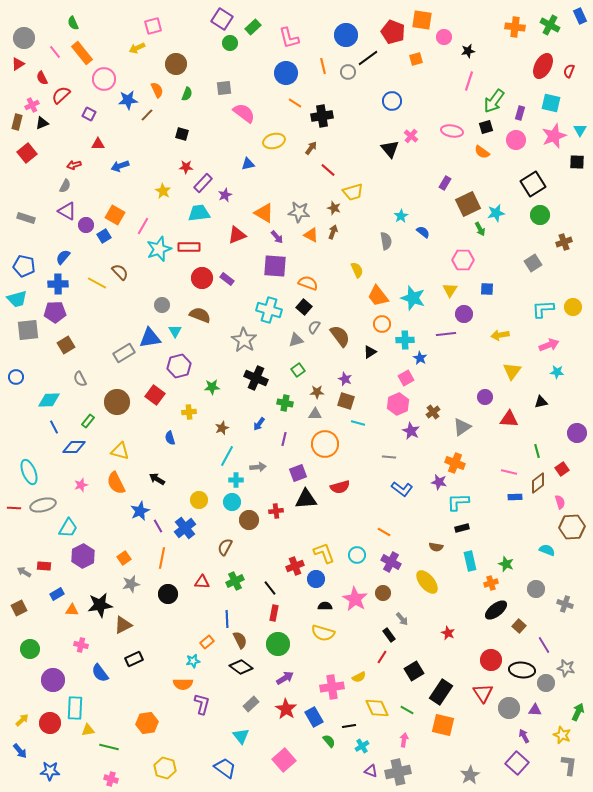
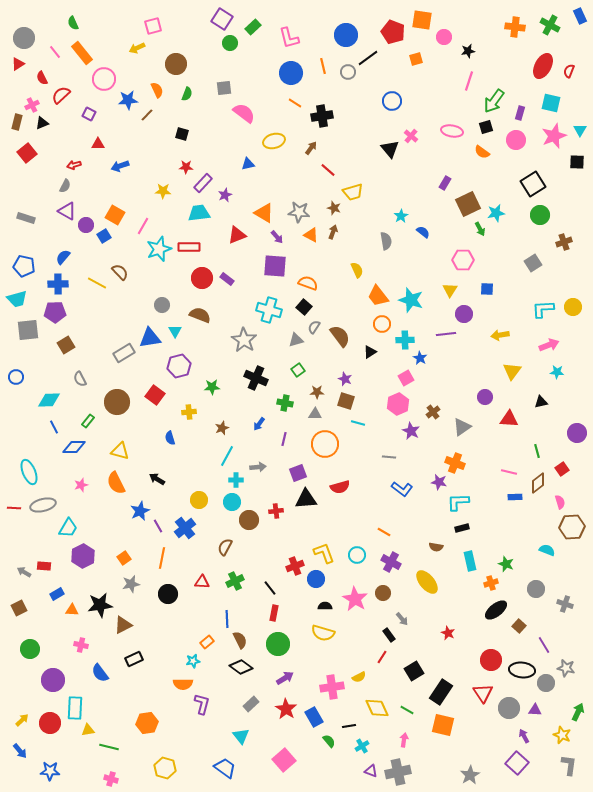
blue circle at (286, 73): moved 5 px right
yellow star at (163, 191): rotated 28 degrees counterclockwise
cyan star at (413, 298): moved 2 px left, 2 px down
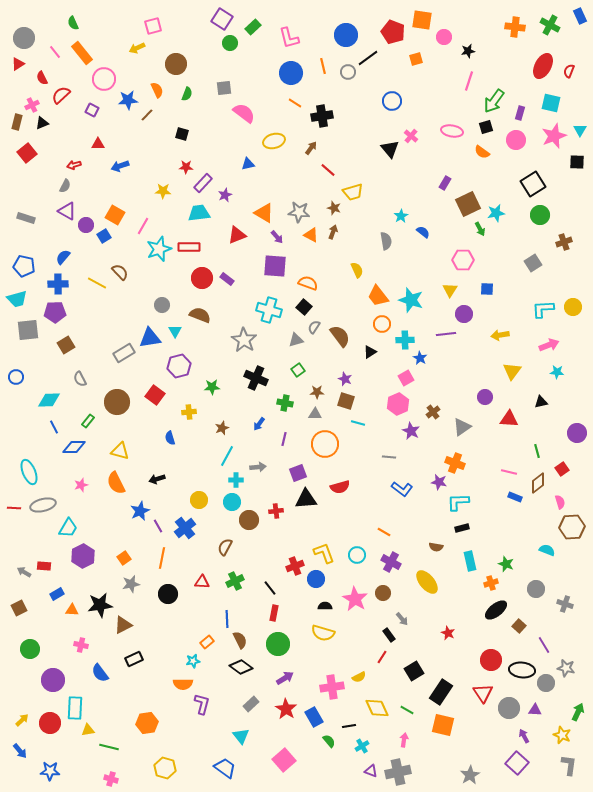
purple square at (89, 114): moved 3 px right, 4 px up
black arrow at (157, 479): rotated 49 degrees counterclockwise
blue rectangle at (515, 497): rotated 24 degrees clockwise
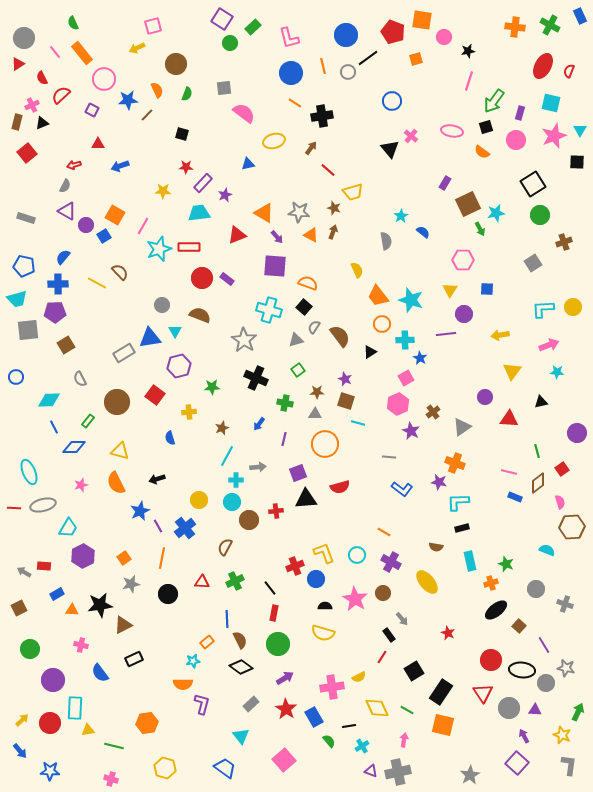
green line at (109, 747): moved 5 px right, 1 px up
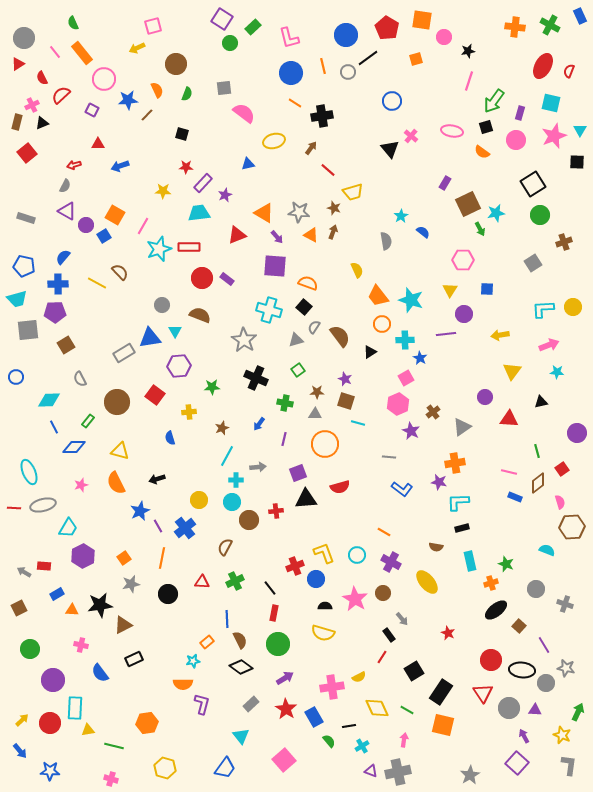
red pentagon at (393, 32): moved 6 px left, 4 px up; rotated 10 degrees clockwise
purple hexagon at (179, 366): rotated 10 degrees clockwise
orange cross at (455, 463): rotated 30 degrees counterclockwise
blue trapezoid at (225, 768): rotated 90 degrees clockwise
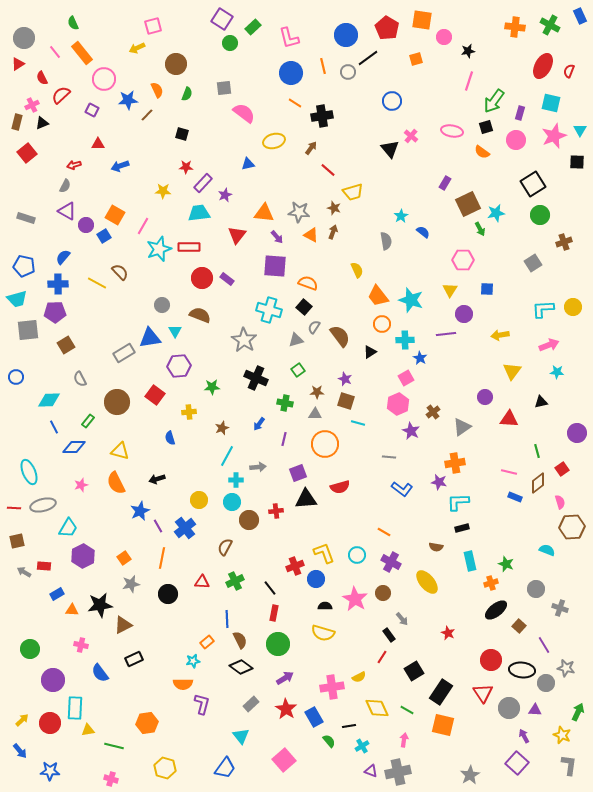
orange triangle at (264, 213): rotated 25 degrees counterclockwise
red triangle at (237, 235): rotated 30 degrees counterclockwise
gray cross at (565, 604): moved 5 px left, 4 px down
brown square at (19, 608): moved 2 px left, 67 px up; rotated 14 degrees clockwise
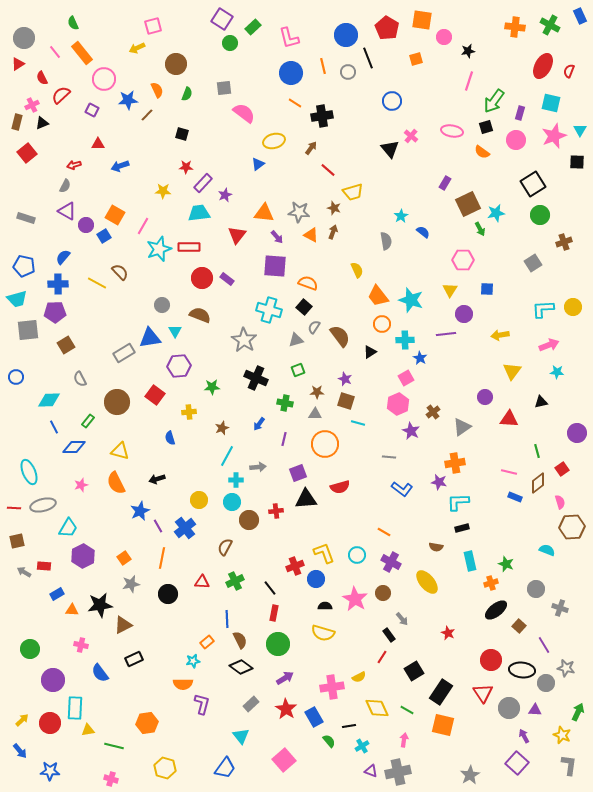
black line at (368, 58): rotated 75 degrees counterclockwise
blue triangle at (248, 164): moved 10 px right; rotated 24 degrees counterclockwise
green square at (298, 370): rotated 16 degrees clockwise
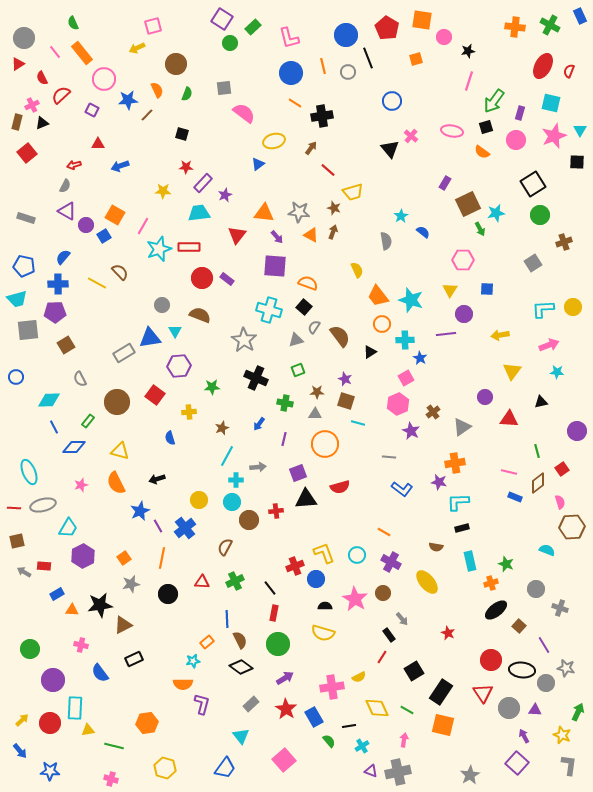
purple circle at (577, 433): moved 2 px up
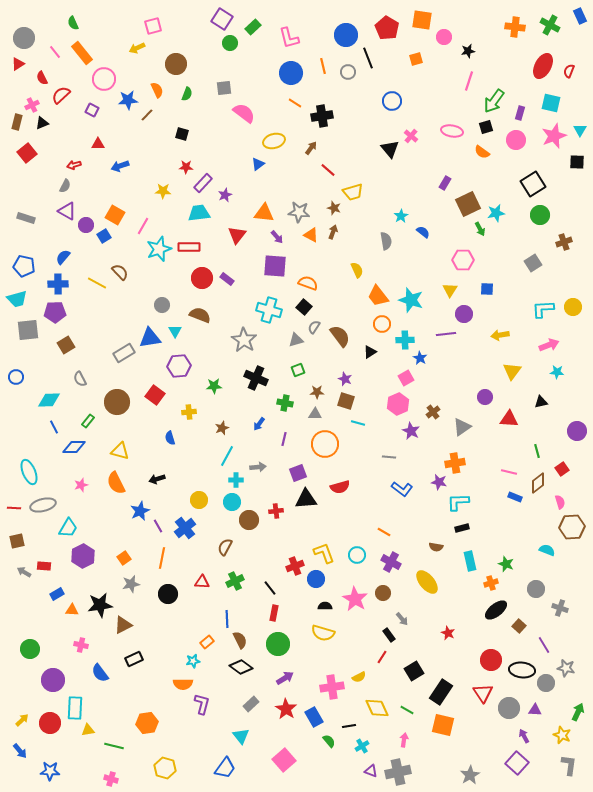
green star at (212, 387): moved 2 px right, 1 px up
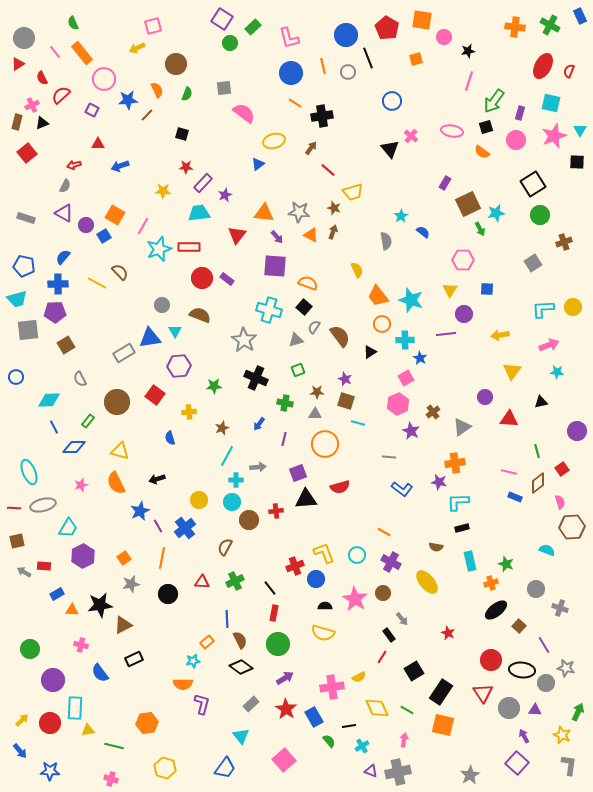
purple triangle at (67, 211): moved 3 px left, 2 px down
